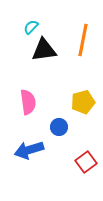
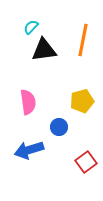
yellow pentagon: moved 1 px left, 1 px up
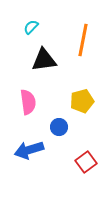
black triangle: moved 10 px down
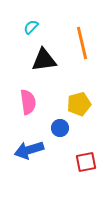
orange line: moved 1 px left, 3 px down; rotated 24 degrees counterclockwise
yellow pentagon: moved 3 px left, 3 px down
blue circle: moved 1 px right, 1 px down
red square: rotated 25 degrees clockwise
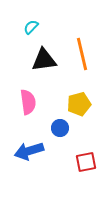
orange line: moved 11 px down
blue arrow: moved 1 px down
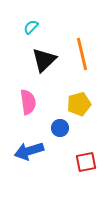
black triangle: rotated 36 degrees counterclockwise
